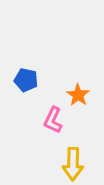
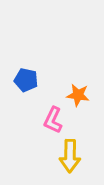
orange star: rotated 25 degrees counterclockwise
yellow arrow: moved 3 px left, 8 px up
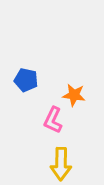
orange star: moved 4 px left
yellow arrow: moved 9 px left, 8 px down
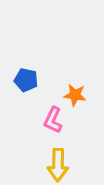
orange star: moved 1 px right
yellow arrow: moved 3 px left, 1 px down
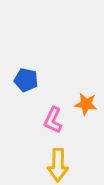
orange star: moved 11 px right, 9 px down
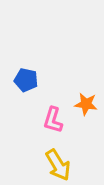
pink L-shape: rotated 8 degrees counterclockwise
yellow arrow: rotated 32 degrees counterclockwise
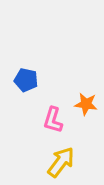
yellow arrow: moved 3 px right, 3 px up; rotated 112 degrees counterclockwise
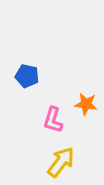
blue pentagon: moved 1 px right, 4 px up
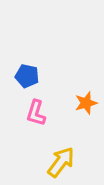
orange star: moved 1 px up; rotated 25 degrees counterclockwise
pink L-shape: moved 17 px left, 7 px up
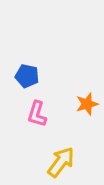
orange star: moved 1 px right, 1 px down
pink L-shape: moved 1 px right, 1 px down
